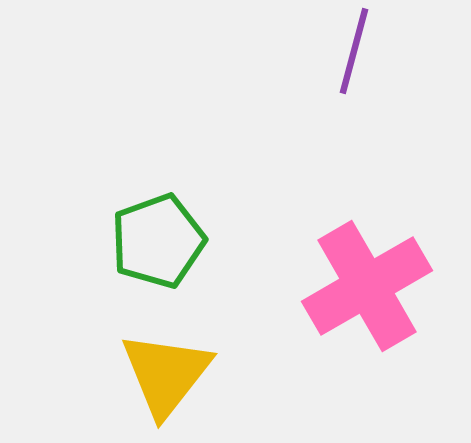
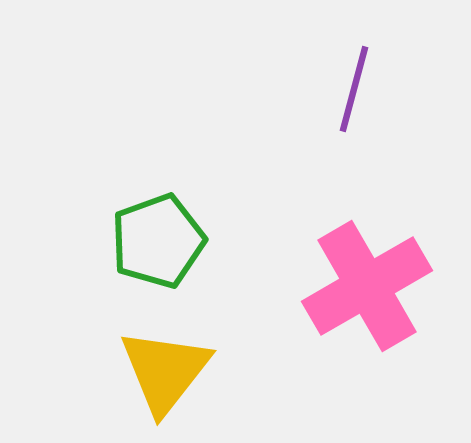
purple line: moved 38 px down
yellow triangle: moved 1 px left, 3 px up
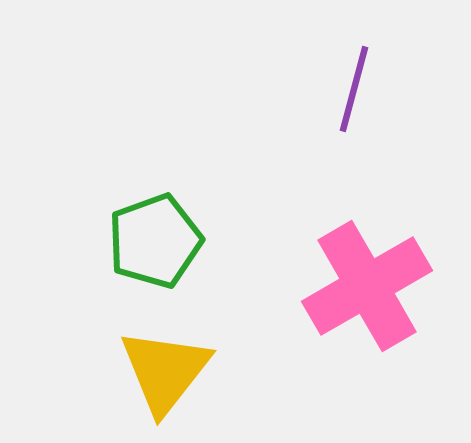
green pentagon: moved 3 px left
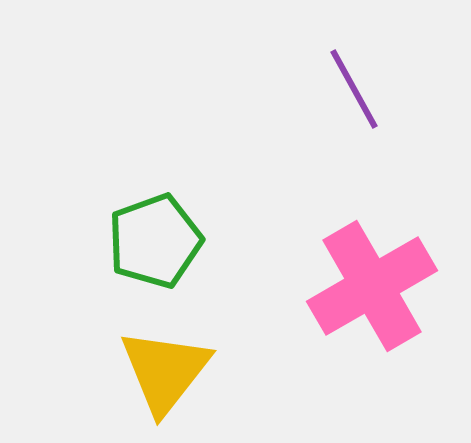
purple line: rotated 44 degrees counterclockwise
pink cross: moved 5 px right
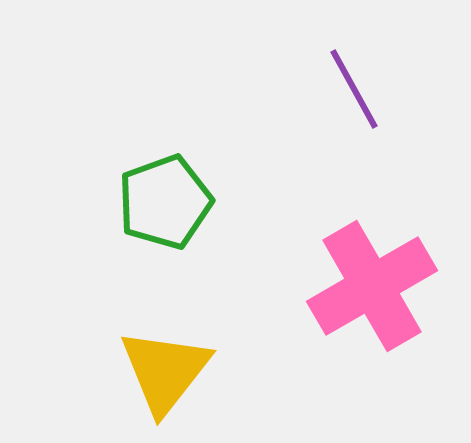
green pentagon: moved 10 px right, 39 px up
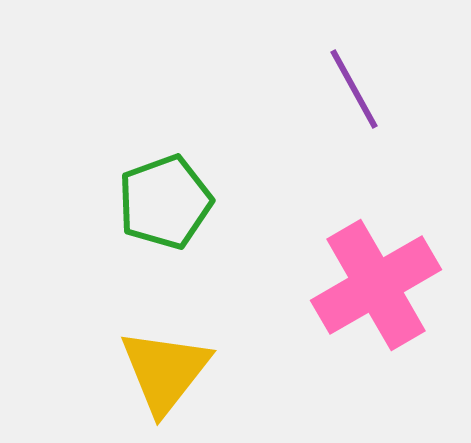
pink cross: moved 4 px right, 1 px up
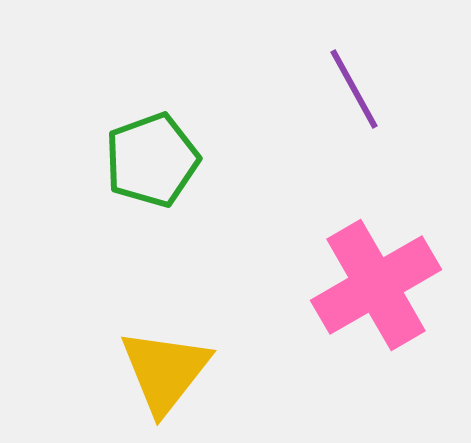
green pentagon: moved 13 px left, 42 px up
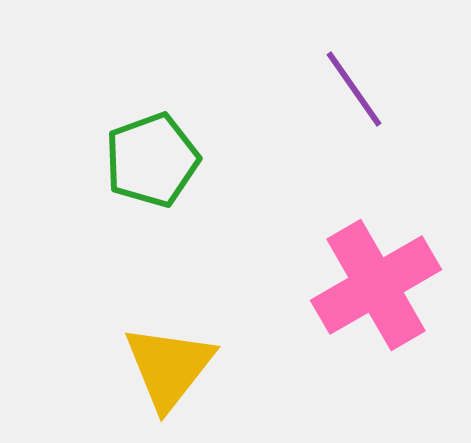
purple line: rotated 6 degrees counterclockwise
yellow triangle: moved 4 px right, 4 px up
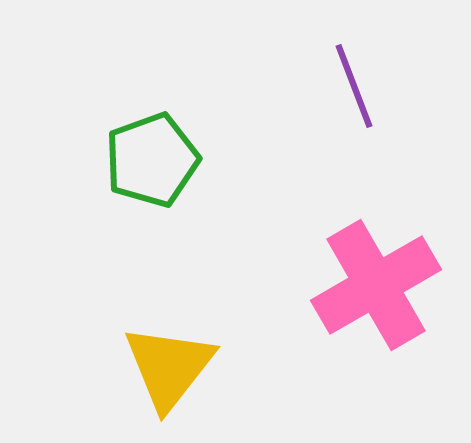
purple line: moved 3 px up; rotated 14 degrees clockwise
